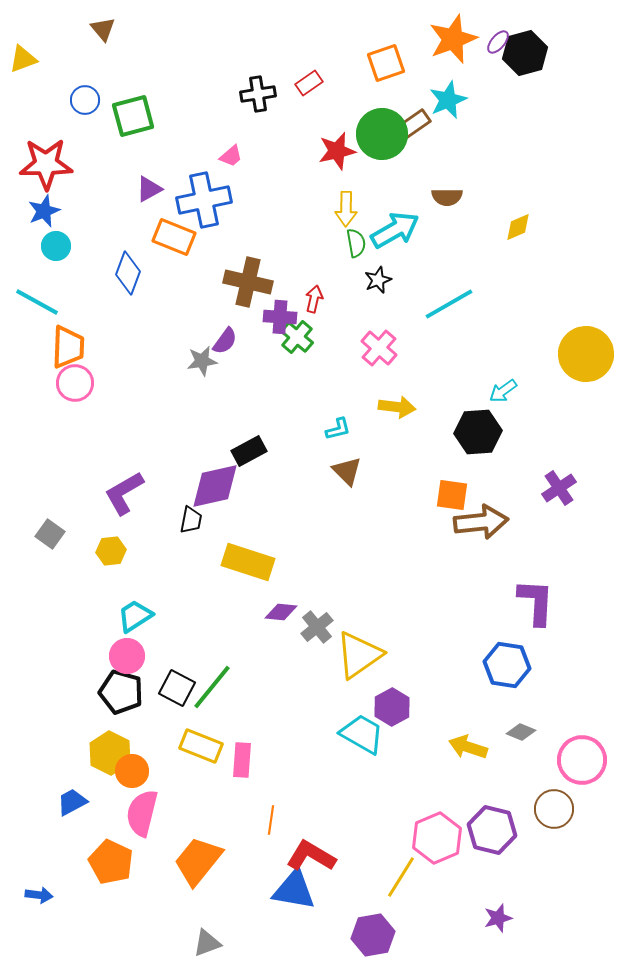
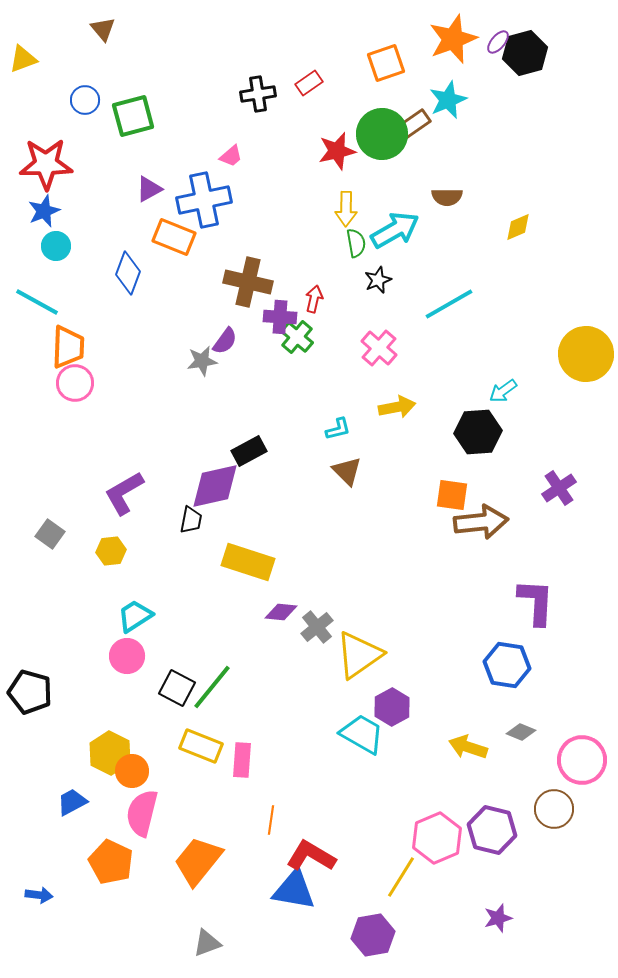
yellow arrow at (397, 407): rotated 18 degrees counterclockwise
black pentagon at (121, 692): moved 91 px left
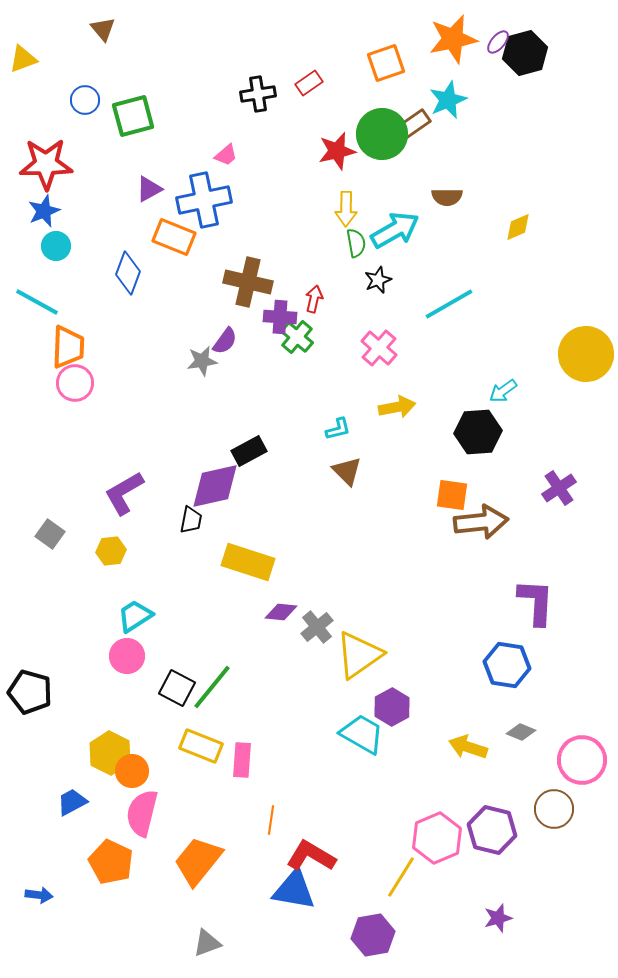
orange star at (453, 39): rotated 9 degrees clockwise
pink trapezoid at (231, 156): moved 5 px left, 1 px up
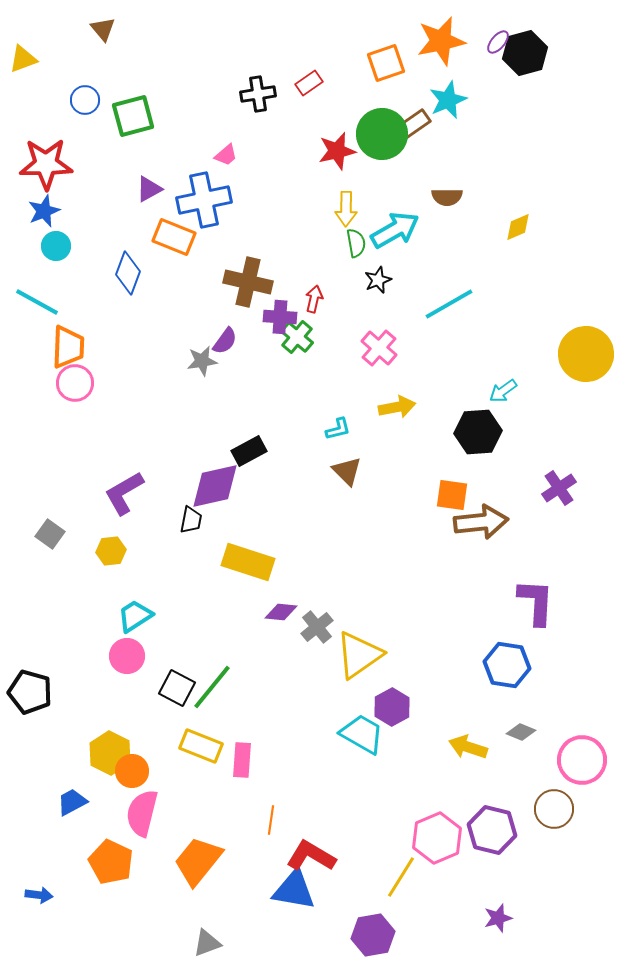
orange star at (453, 39): moved 12 px left, 2 px down
